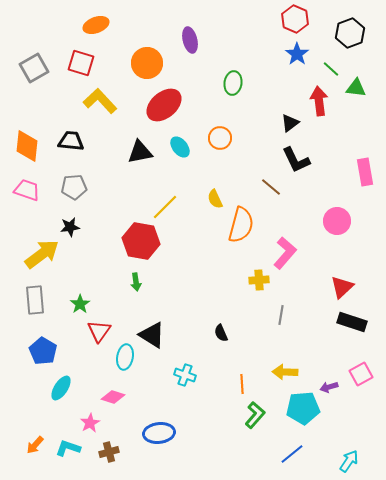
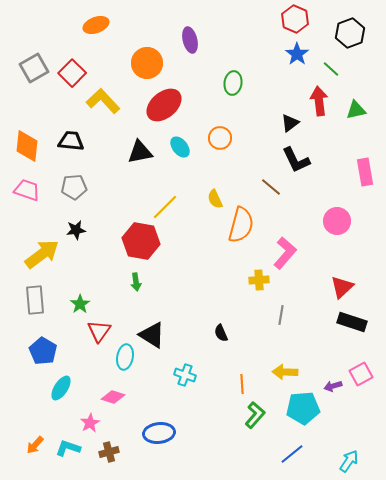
red square at (81, 63): moved 9 px left, 10 px down; rotated 28 degrees clockwise
green triangle at (356, 88): moved 22 px down; rotated 20 degrees counterclockwise
yellow L-shape at (100, 101): moved 3 px right
black star at (70, 227): moved 6 px right, 3 px down
purple arrow at (329, 387): moved 4 px right, 1 px up
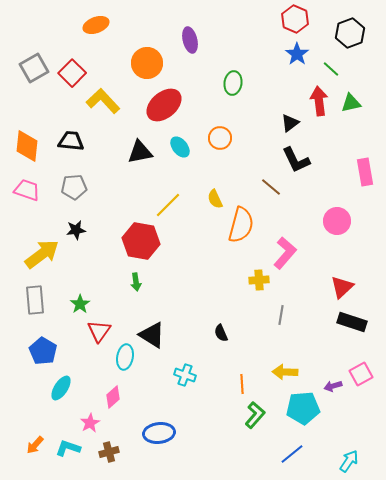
green triangle at (356, 110): moved 5 px left, 7 px up
yellow line at (165, 207): moved 3 px right, 2 px up
pink diamond at (113, 397): rotated 60 degrees counterclockwise
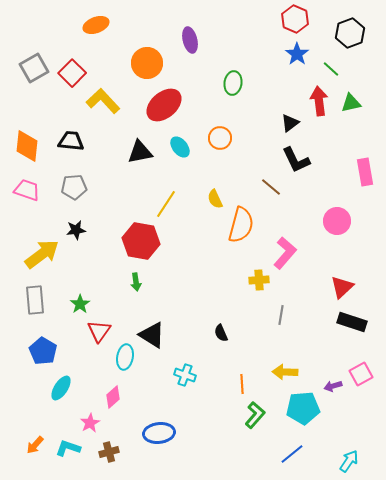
yellow line at (168, 205): moved 2 px left, 1 px up; rotated 12 degrees counterclockwise
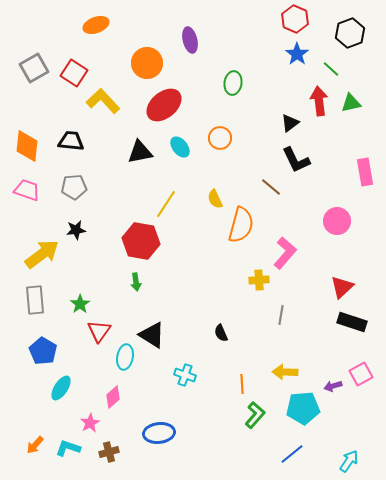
red square at (72, 73): moved 2 px right; rotated 12 degrees counterclockwise
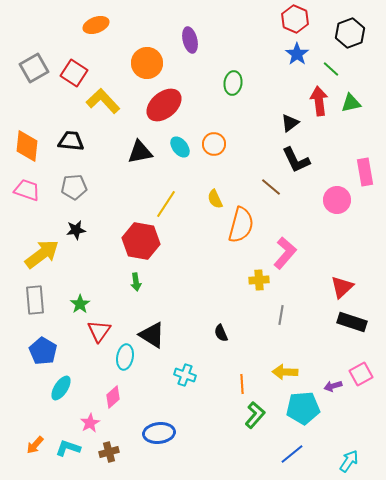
orange circle at (220, 138): moved 6 px left, 6 px down
pink circle at (337, 221): moved 21 px up
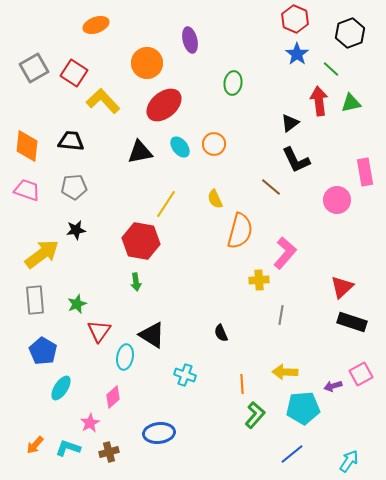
orange semicircle at (241, 225): moved 1 px left, 6 px down
green star at (80, 304): moved 3 px left; rotated 12 degrees clockwise
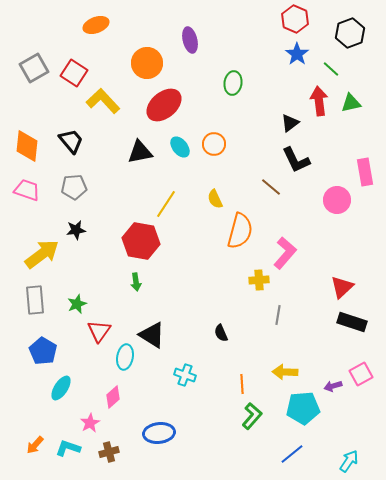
black trapezoid at (71, 141): rotated 44 degrees clockwise
gray line at (281, 315): moved 3 px left
green L-shape at (255, 415): moved 3 px left, 1 px down
